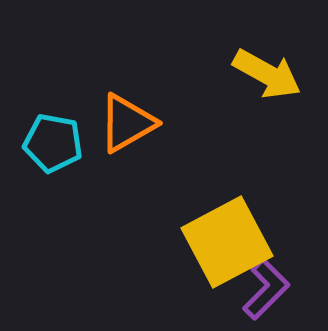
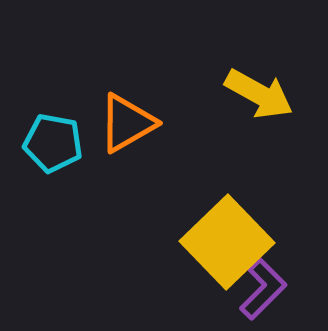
yellow arrow: moved 8 px left, 20 px down
yellow square: rotated 16 degrees counterclockwise
purple L-shape: moved 3 px left
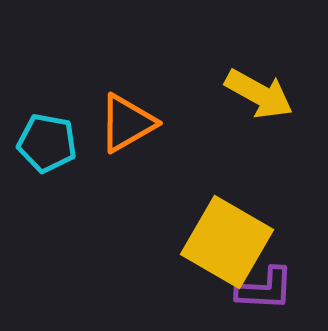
cyan pentagon: moved 6 px left
yellow square: rotated 16 degrees counterclockwise
purple L-shape: moved 2 px right; rotated 48 degrees clockwise
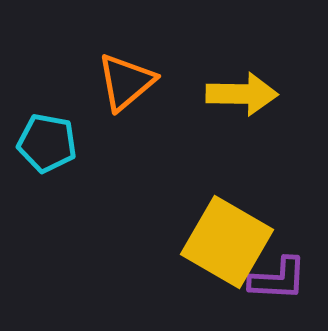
yellow arrow: moved 17 px left; rotated 28 degrees counterclockwise
orange triangle: moved 1 px left, 41 px up; rotated 10 degrees counterclockwise
purple L-shape: moved 13 px right, 10 px up
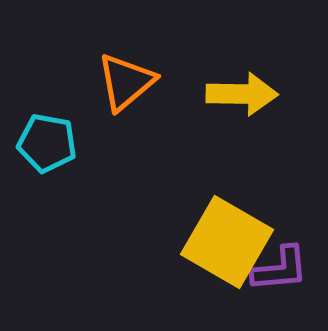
purple L-shape: moved 2 px right, 10 px up; rotated 8 degrees counterclockwise
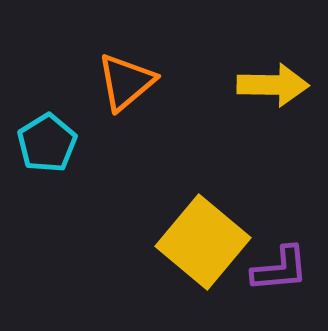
yellow arrow: moved 31 px right, 9 px up
cyan pentagon: rotated 30 degrees clockwise
yellow square: moved 24 px left; rotated 10 degrees clockwise
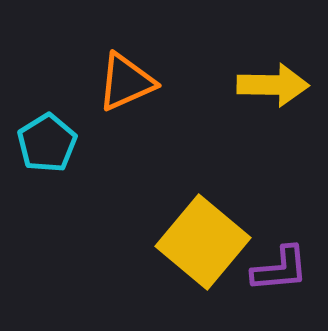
orange triangle: rotated 16 degrees clockwise
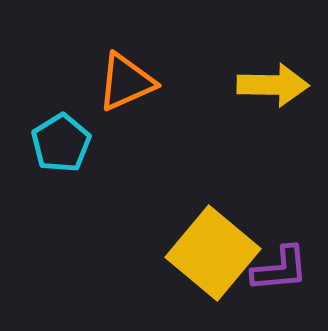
cyan pentagon: moved 14 px right
yellow square: moved 10 px right, 11 px down
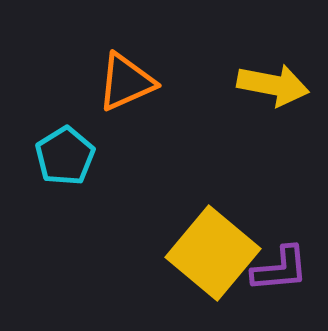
yellow arrow: rotated 10 degrees clockwise
cyan pentagon: moved 4 px right, 13 px down
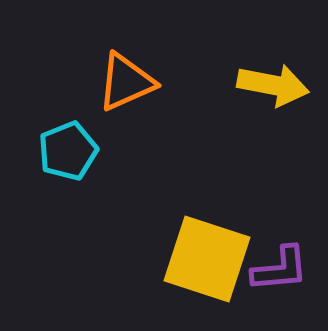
cyan pentagon: moved 3 px right, 5 px up; rotated 10 degrees clockwise
yellow square: moved 6 px left, 6 px down; rotated 22 degrees counterclockwise
